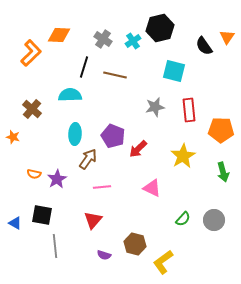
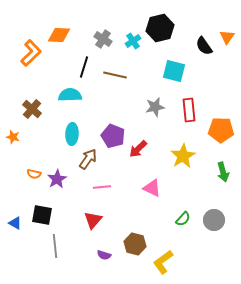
cyan ellipse: moved 3 px left
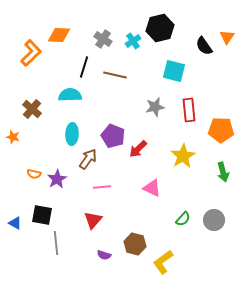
gray line: moved 1 px right, 3 px up
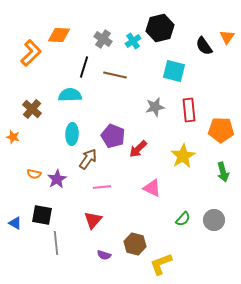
yellow L-shape: moved 2 px left, 2 px down; rotated 15 degrees clockwise
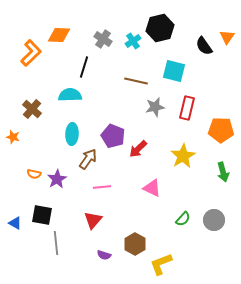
brown line: moved 21 px right, 6 px down
red rectangle: moved 2 px left, 2 px up; rotated 20 degrees clockwise
brown hexagon: rotated 15 degrees clockwise
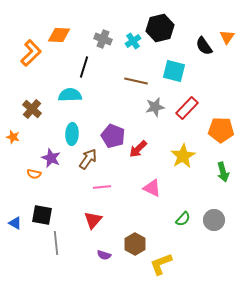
gray cross: rotated 12 degrees counterclockwise
red rectangle: rotated 30 degrees clockwise
purple star: moved 6 px left, 21 px up; rotated 18 degrees counterclockwise
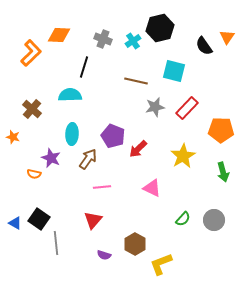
black square: moved 3 px left, 4 px down; rotated 25 degrees clockwise
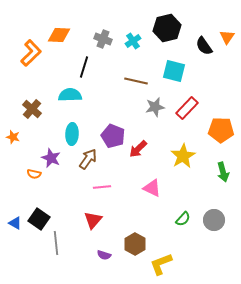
black hexagon: moved 7 px right
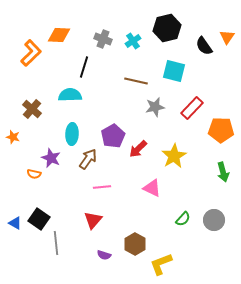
red rectangle: moved 5 px right
purple pentagon: rotated 20 degrees clockwise
yellow star: moved 9 px left
